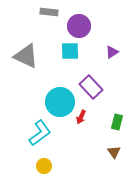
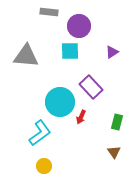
gray triangle: rotated 20 degrees counterclockwise
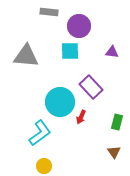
purple triangle: rotated 40 degrees clockwise
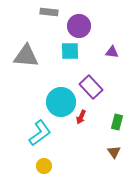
cyan circle: moved 1 px right
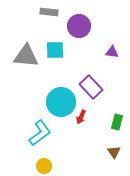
cyan square: moved 15 px left, 1 px up
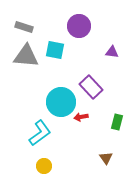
gray rectangle: moved 25 px left, 15 px down; rotated 12 degrees clockwise
cyan square: rotated 12 degrees clockwise
red arrow: rotated 56 degrees clockwise
brown triangle: moved 8 px left, 6 px down
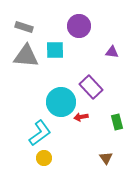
cyan square: rotated 12 degrees counterclockwise
green rectangle: rotated 28 degrees counterclockwise
yellow circle: moved 8 px up
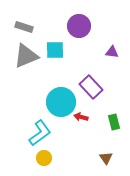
gray triangle: rotated 28 degrees counterclockwise
red arrow: rotated 24 degrees clockwise
green rectangle: moved 3 px left
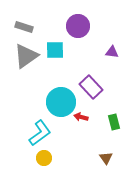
purple circle: moved 1 px left
gray triangle: rotated 12 degrees counterclockwise
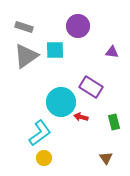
purple rectangle: rotated 15 degrees counterclockwise
